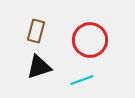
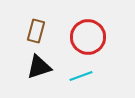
red circle: moved 2 px left, 3 px up
cyan line: moved 1 px left, 4 px up
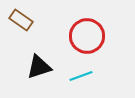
brown rectangle: moved 15 px left, 11 px up; rotated 70 degrees counterclockwise
red circle: moved 1 px left, 1 px up
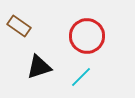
brown rectangle: moved 2 px left, 6 px down
cyan line: moved 1 px down; rotated 25 degrees counterclockwise
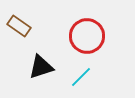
black triangle: moved 2 px right
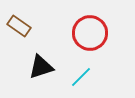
red circle: moved 3 px right, 3 px up
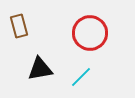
brown rectangle: rotated 40 degrees clockwise
black triangle: moved 1 px left, 2 px down; rotated 8 degrees clockwise
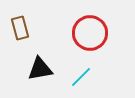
brown rectangle: moved 1 px right, 2 px down
